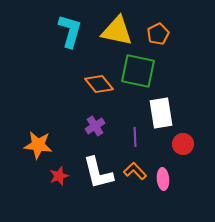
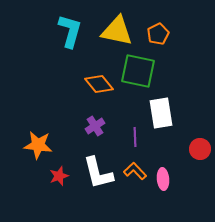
red circle: moved 17 px right, 5 px down
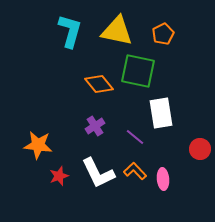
orange pentagon: moved 5 px right
purple line: rotated 48 degrees counterclockwise
white L-shape: rotated 12 degrees counterclockwise
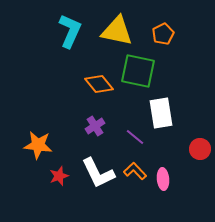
cyan L-shape: rotated 8 degrees clockwise
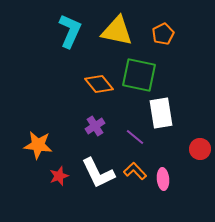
green square: moved 1 px right, 4 px down
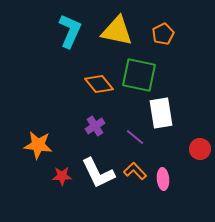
red star: moved 3 px right; rotated 18 degrees clockwise
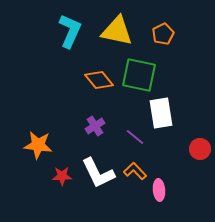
orange diamond: moved 4 px up
pink ellipse: moved 4 px left, 11 px down
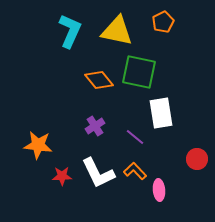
orange pentagon: moved 12 px up
green square: moved 3 px up
red circle: moved 3 px left, 10 px down
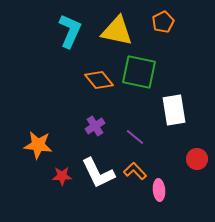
white rectangle: moved 13 px right, 3 px up
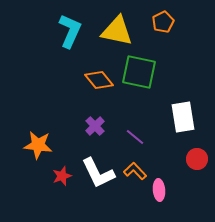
white rectangle: moved 9 px right, 7 px down
purple cross: rotated 12 degrees counterclockwise
red star: rotated 18 degrees counterclockwise
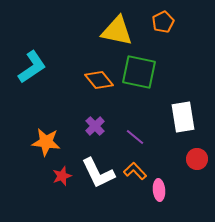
cyan L-shape: moved 38 px left, 36 px down; rotated 32 degrees clockwise
orange star: moved 8 px right, 3 px up
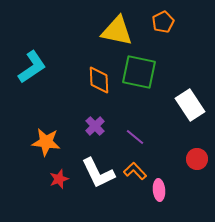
orange diamond: rotated 36 degrees clockwise
white rectangle: moved 7 px right, 12 px up; rotated 24 degrees counterclockwise
red star: moved 3 px left, 3 px down
